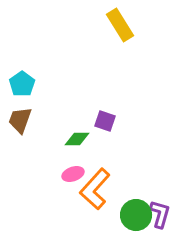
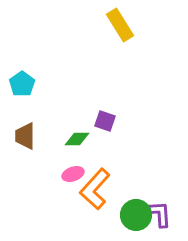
brown trapezoid: moved 5 px right, 16 px down; rotated 20 degrees counterclockwise
purple L-shape: rotated 20 degrees counterclockwise
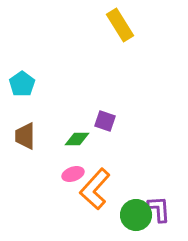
purple L-shape: moved 1 px left, 5 px up
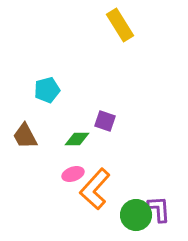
cyan pentagon: moved 25 px right, 6 px down; rotated 20 degrees clockwise
brown trapezoid: rotated 28 degrees counterclockwise
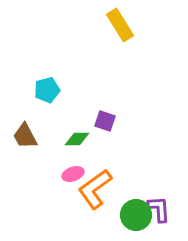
orange L-shape: rotated 12 degrees clockwise
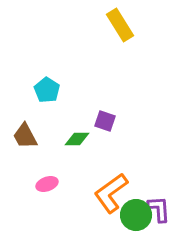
cyan pentagon: rotated 25 degrees counterclockwise
pink ellipse: moved 26 px left, 10 px down
orange L-shape: moved 16 px right, 4 px down
